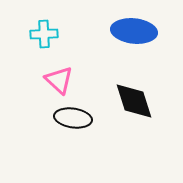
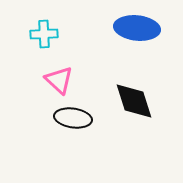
blue ellipse: moved 3 px right, 3 px up
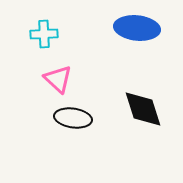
pink triangle: moved 1 px left, 1 px up
black diamond: moved 9 px right, 8 px down
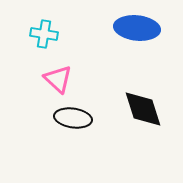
cyan cross: rotated 12 degrees clockwise
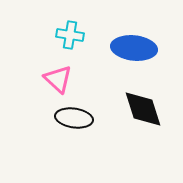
blue ellipse: moved 3 px left, 20 px down
cyan cross: moved 26 px right, 1 px down
black ellipse: moved 1 px right
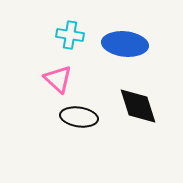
blue ellipse: moved 9 px left, 4 px up
black diamond: moved 5 px left, 3 px up
black ellipse: moved 5 px right, 1 px up
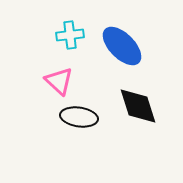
cyan cross: rotated 16 degrees counterclockwise
blue ellipse: moved 3 px left, 2 px down; rotated 39 degrees clockwise
pink triangle: moved 1 px right, 2 px down
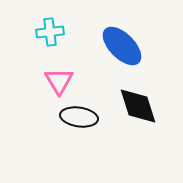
cyan cross: moved 20 px left, 3 px up
pink triangle: rotated 16 degrees clockwise
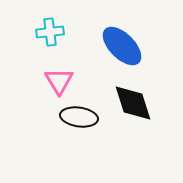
black diamond: moved 5 px left, 3 px up
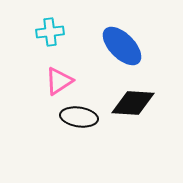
pink triangle: rotated 28 degrees clockwise
black diamond: rotated 69 degrees counterclockwise
